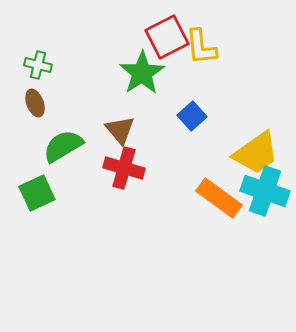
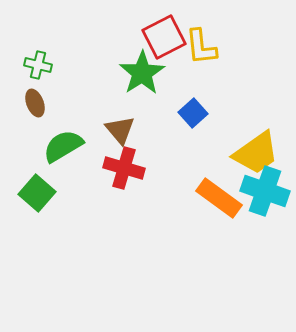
red square: moved 3 px left
blue square: moved 1 px right, 3 px up
green square: rotated 24 degrees counterclockwise
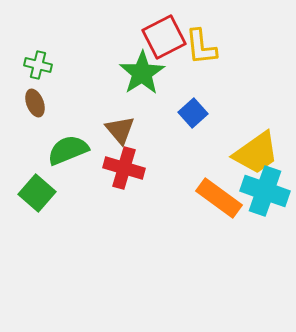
green semicircle: moved 5 px right, 4 px down; rotated 9 degrees clockwise
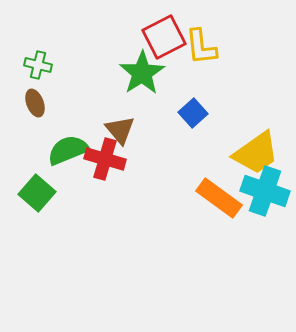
red cross: moved 19 px left, 9 px up
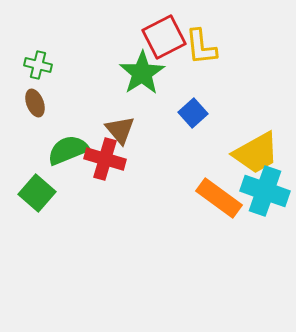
yellow trapezoid: rotated 6 degrees clockwise
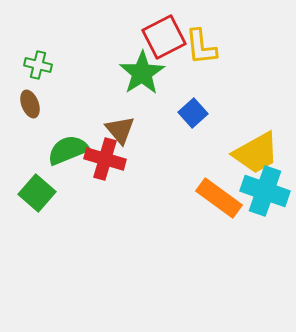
brown ellipse: moved 5 px left, 1 px down
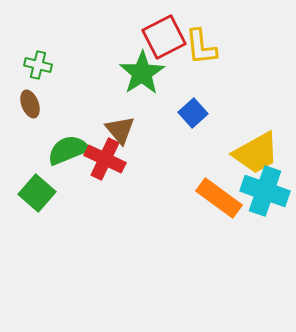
red cross: rotated 9 degrees clockwise
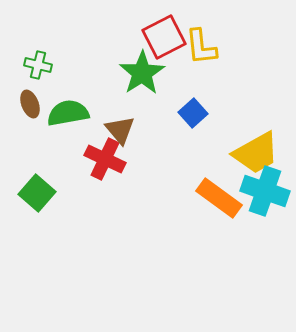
green semicircle: moved 37 px up; rotated 12 degrees clockwise
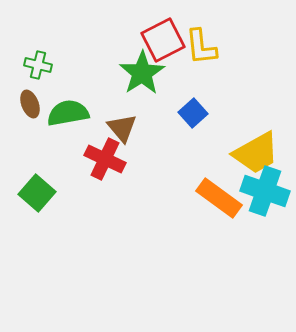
red square: moved 1 px left, 3 px down
brown triangle: moved 2 px right, 2 px up
